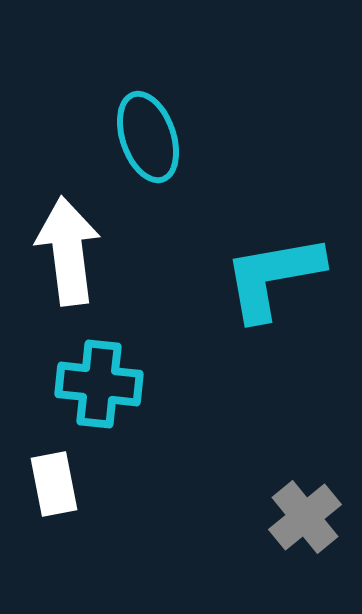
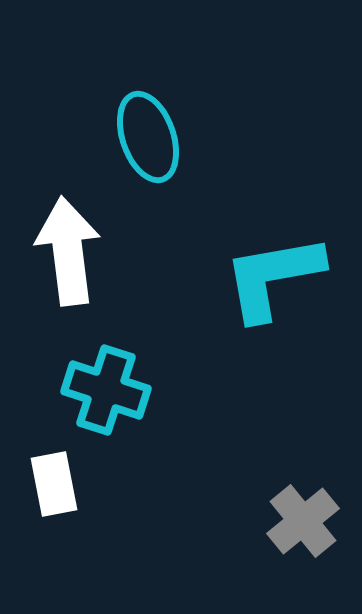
cyan cross: moved 7 px right, 6 px down; rotated 12 degrees clockwise
gray cross: moved 2 px left, 4 px down
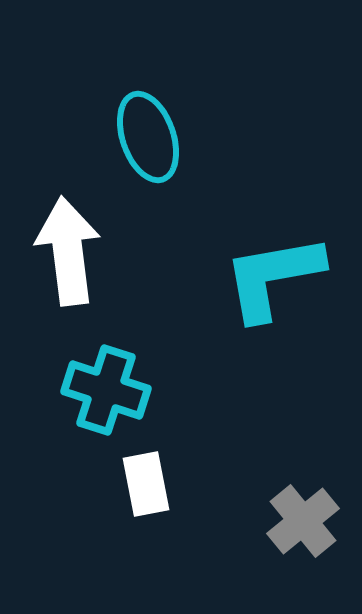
white rectangle: moved 92 px right
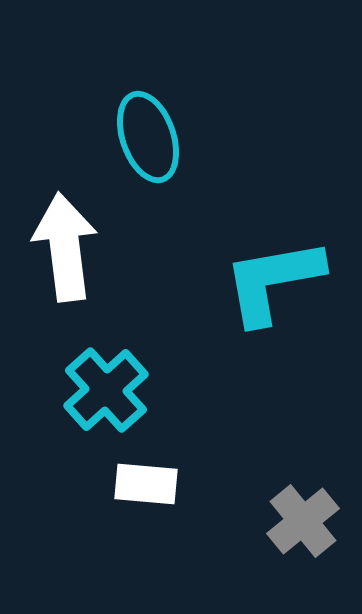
white arrow: moved 3 px left, 4 px up
cyan L-shape: moved 4 px down
cyan cross: rotated 30 degrees clockwise
white rectangle: rotated 74 degrees counterclockwise
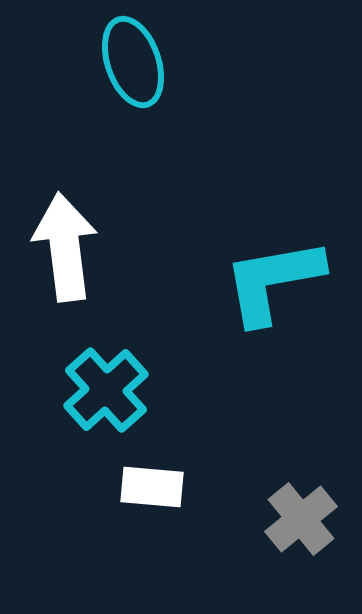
cyan ellipse: moved 15 px left, 75 px up
white rectangle: moved 6 px right, 3 px down
gray cross: moved 2 px left, 2 px up
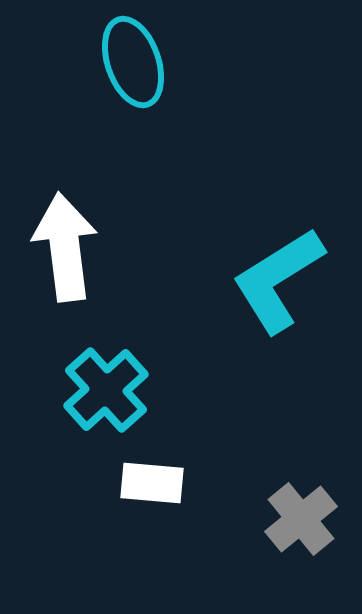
cyan L-shape: moved 5 px right, 1 px up; rotated 22 degrees counterclockwise
white rectangle: moved 4 px up
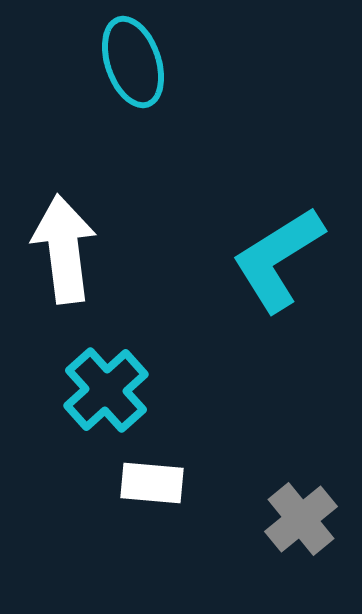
white arrow: moved 1 px left, 2 px down
cyan L-shape: moved 21 px up
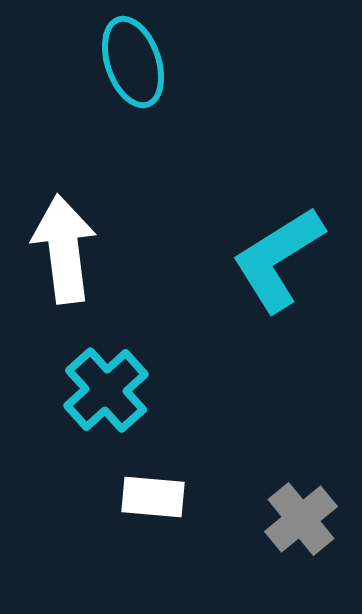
white rectangle: moved 1 px right, 14 px down
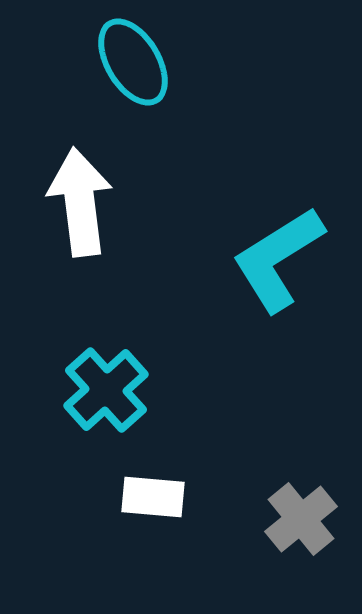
cyan ellipse: rotated 12 degrees counterclockwise
white arrow: moved 16 px right, 47 px up
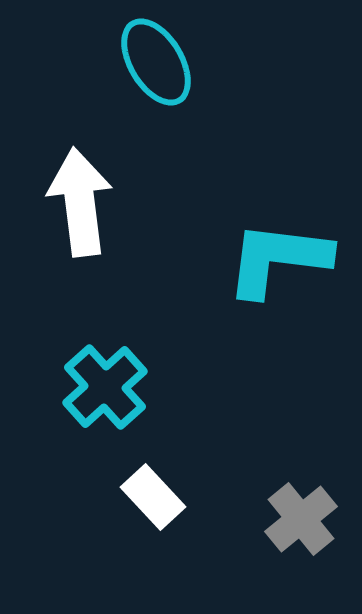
cyan ellipse: moved 23 px right
cyan L-shape: rotated 39 degrees clockwise
cyan cross: moved 1 px left, 3 px up
white rectangle: rotated 42 degrees clockwise
